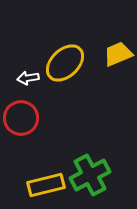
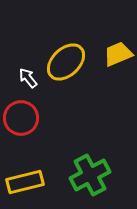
yellow ellipse: moved 1 px right, 1 px up
white arrow: rotated 60 degrees clockwise
yellow rectangle: moved 21 px left, 3 px up
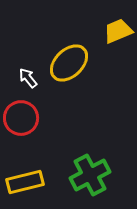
yellow trapezoid: moved 23 px up
yellow ellipse: moved 3 px right, 1 px down
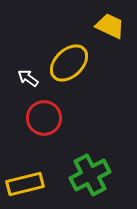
yellow trapezoid: moved 8 px left, 5 px up; rotated 48 degrees clockwise
white arrow: rotated 15 degrees counterclockwise
red circle: moved 23 px right
yellow rectangle: moved 2 px down
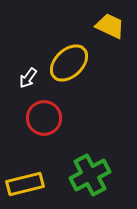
white arrow: rotated 90 degrees counterclockwise
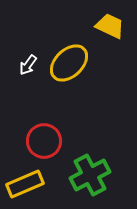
white arrow: moved 13 px up
red circle: moved 23 px down
yellow rectangle: rotated 9 degrees counterclockwise
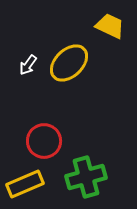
green cross: moved 4 px left, 2 px down; rotated 12 degrees clockwise
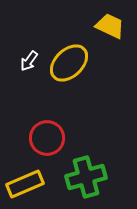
white arrow: moved 1 px right, 4 px up
red circle: moved 3 px right, 3 px up
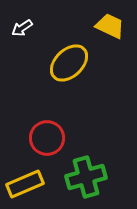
white arrow: moved 7 px left, 33 px up; rotated 20 degrees clockwise
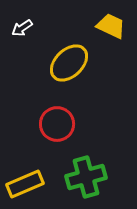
yellow trapezoid: moved 1 px right
red circle: moved 10 px right, 14 px up
